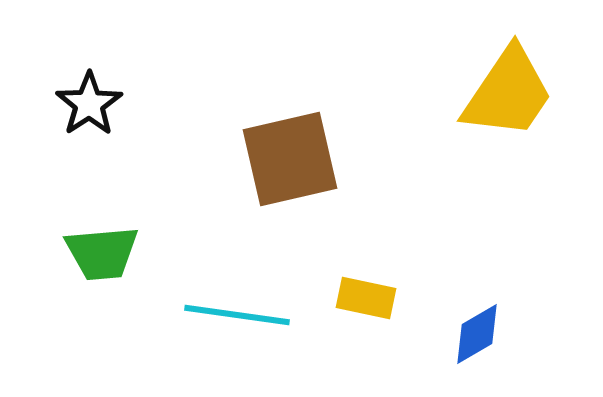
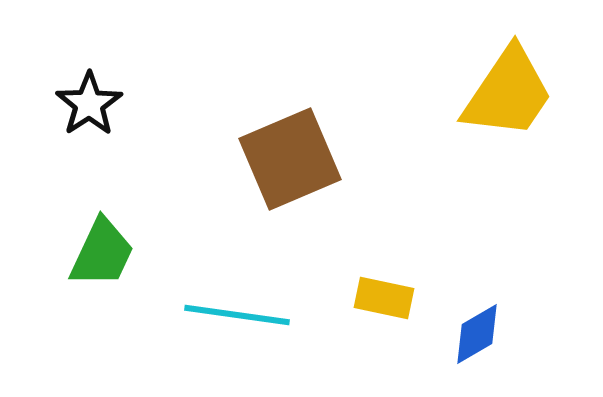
brown square: rotated 10 degrees counterclockwise
green trapezoid: rotated 60 degrees counterclockwise
yellow rectangle: moved 18 px right
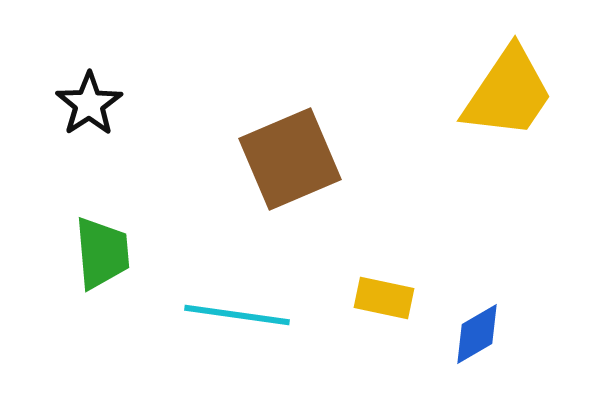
green trapezoid: rotated 30 degrees counterclockwise
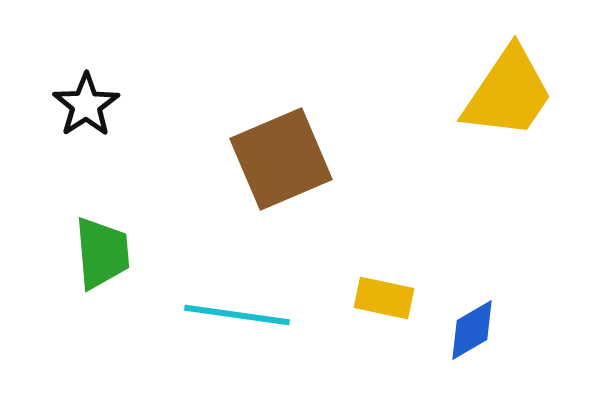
black star: moved 3 px left, 1 px down
brown square: moved 9 px left
blue diamond: moved 5 px left, 4 px up
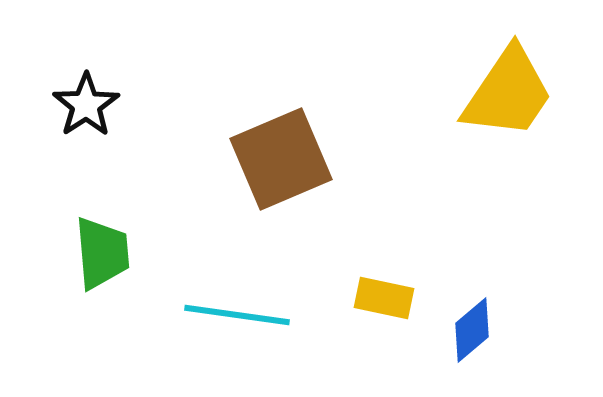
blue diamond: rotated 10 degrees counterclockwise
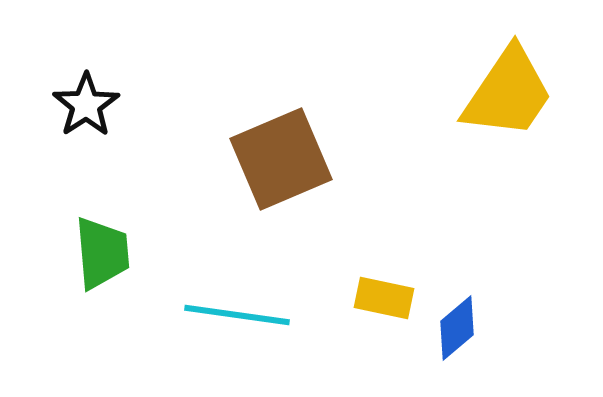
blue diamond: moved 15 px left, 2 px up
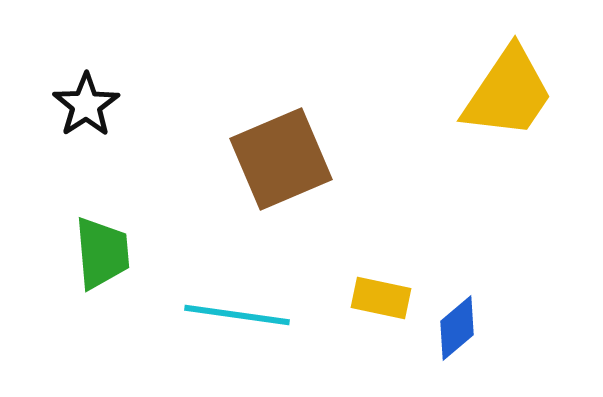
yellow rectangle: moved 3 px left
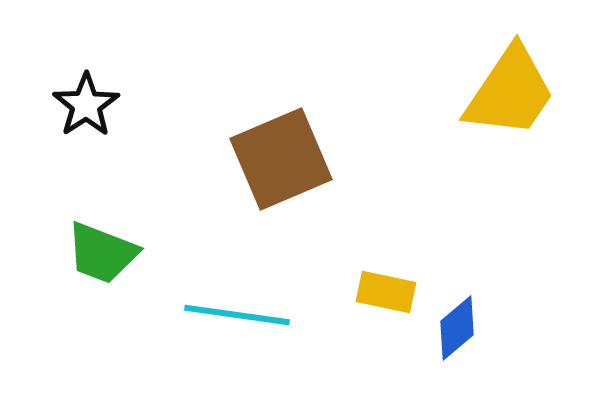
yellow trapezoid: moved 2 px right, 1 px up
green trapezoid: rotated 116 degrees clockwise
yellow rectangle: moved 5 px right, 6 px up
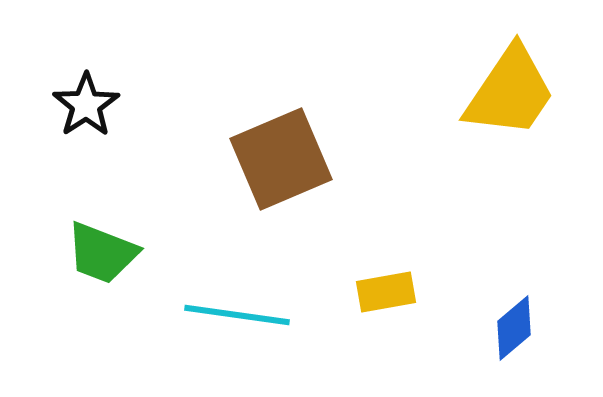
yellow rectangle: rotated 22 degrees counterclockwise
blue diamond: moved 57 px right
